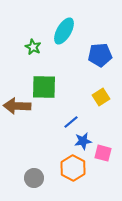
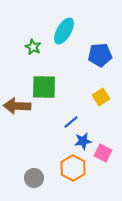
pink square: rotated 12 degrees clockwise
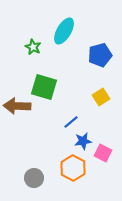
blue pentagon: rotated 10 degrees counterclockwise
green square: rotated 16 degrees clockwise
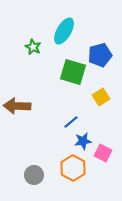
green square: moved 29 px right, 15 px up
gray circle: moved 3 px up
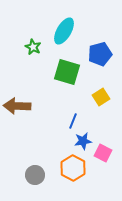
blue pentagon: moved 1 px up
green square: moved 6 px left
blue line: moved 2 px right, 1 px up; rotated 28 degrees counterclockwise
gray circle: moved 1 px right
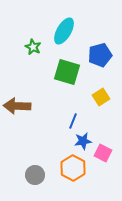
blue pentagon: moved 1 px down
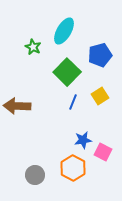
green square: rotated 28 degrees clockwise
yellow square: moved 1 px left, 1 px up
blue line: moved 19 px up
blue star: moved 1 px up
pink square: moved 1 px up
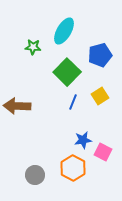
green star: rotated 21 degrees counterclockwise
